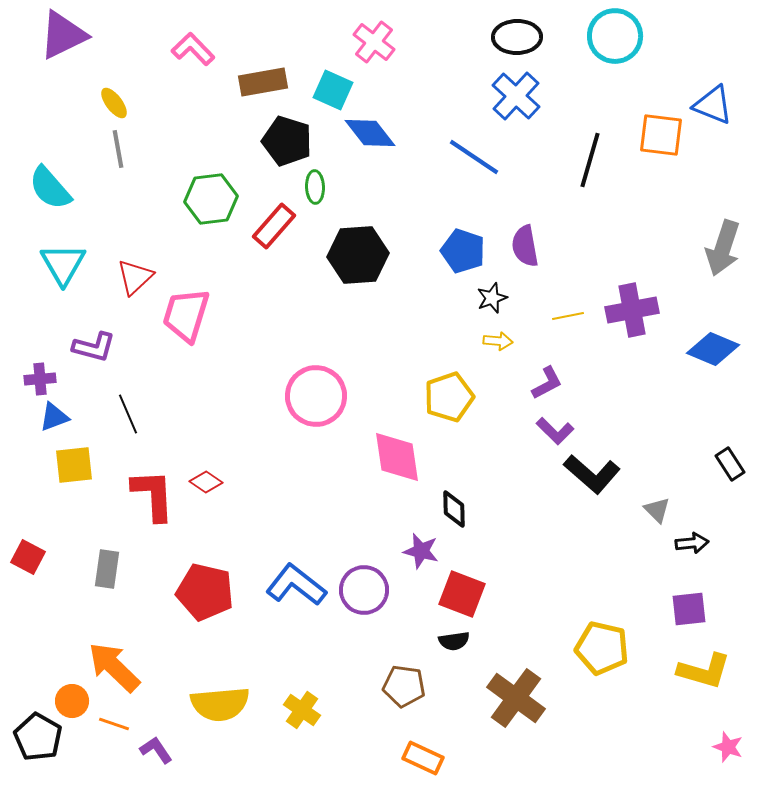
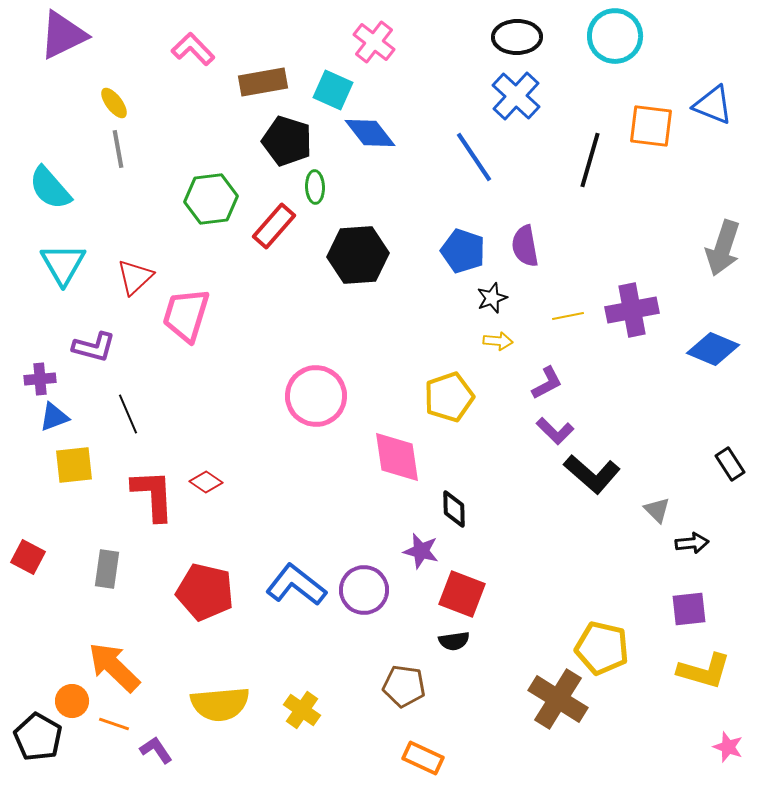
orange square at (661, 135): moved 10 px left, 9 px up
blue line at (474, 157): rotated 22 degrees clockwise
brown cross at (516, 698): moved 42 px right, 1 px down; rotated 4 degrees counterclockwise
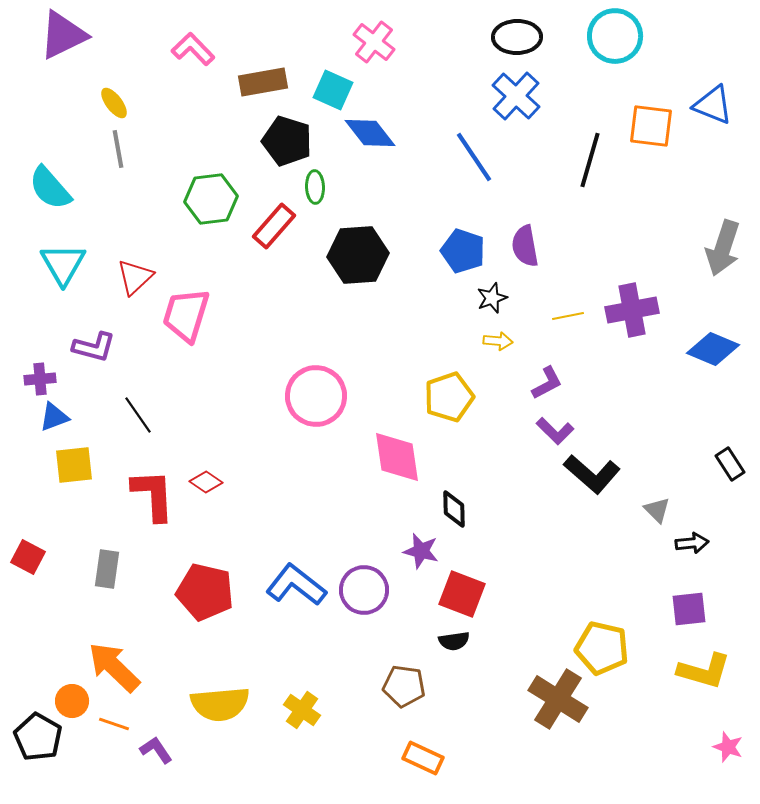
black line at (128, 414): moved 10 px right, 1 px down; rotated 12 degrees counterclockwise
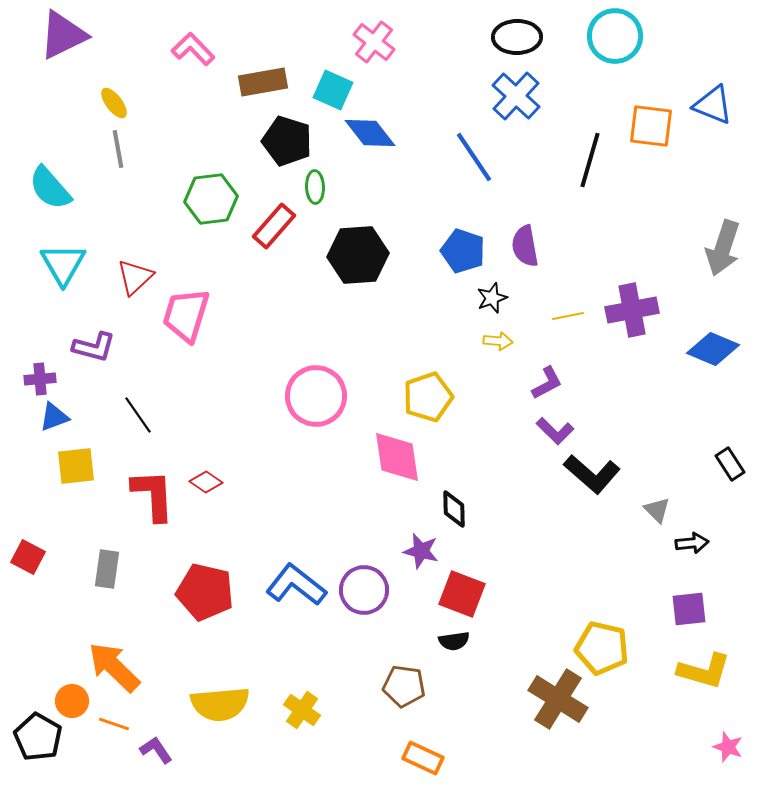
yellow pentagon at (449, 397): moved 21 px left
yellow square at (74, 465): moved 2 px right, 1 px down
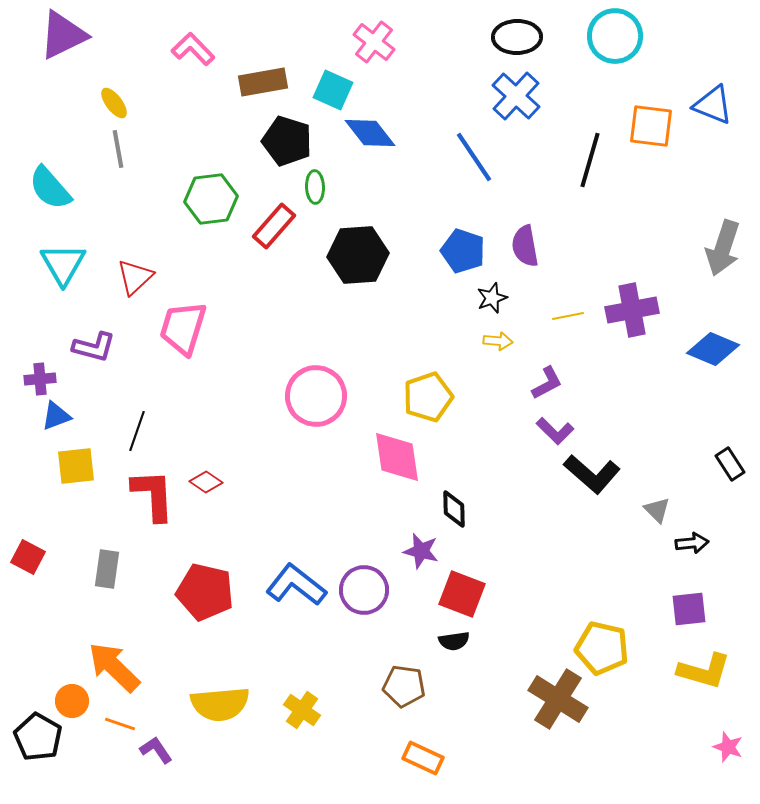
pink trapezoid at (186, 315): moved 3 px left, 13 px down
black line at (138, 415): moved 1 px left, 16 px down; rotated 54 degrees clockwise
blue triangle at (54, 417): moved 2 px right, 1 px up
orange line at (114, 724): moved 6 px right
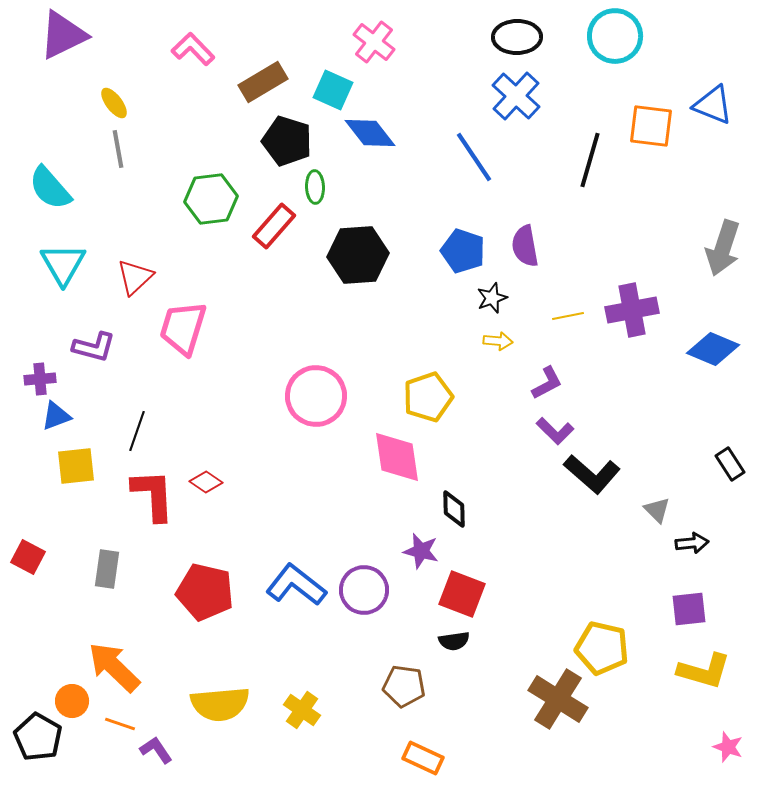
brown rectangle at (263, 82): rotated 21 degrees counterclockwise
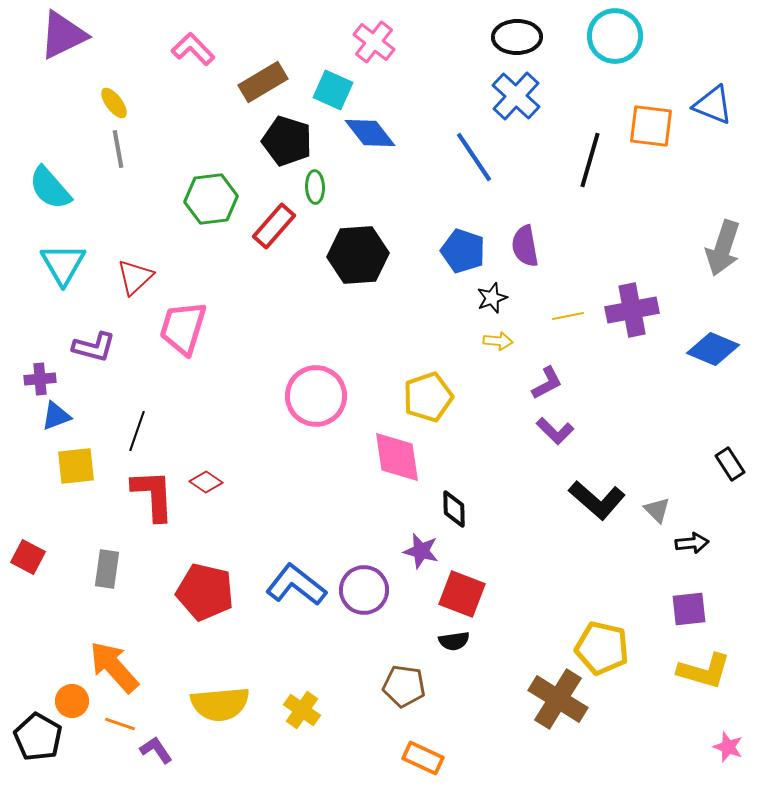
black L-shape at (592, 474): moved 5 px right, 26 px down
orange arrow at (114, 667): rotated 4 degrees clockwise
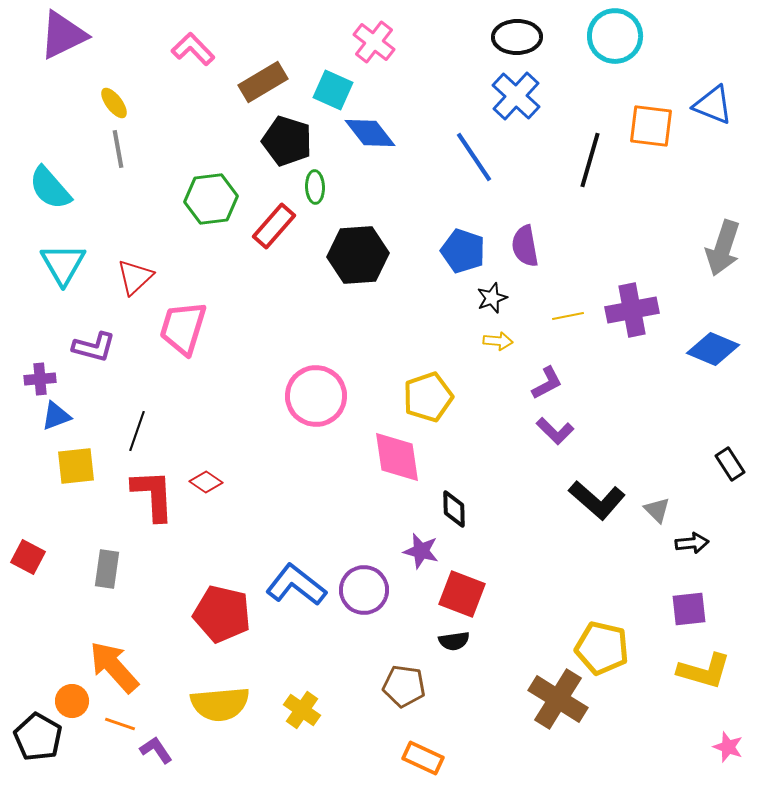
red pentagon at (205, 592): moved 17 px right, 22 px down
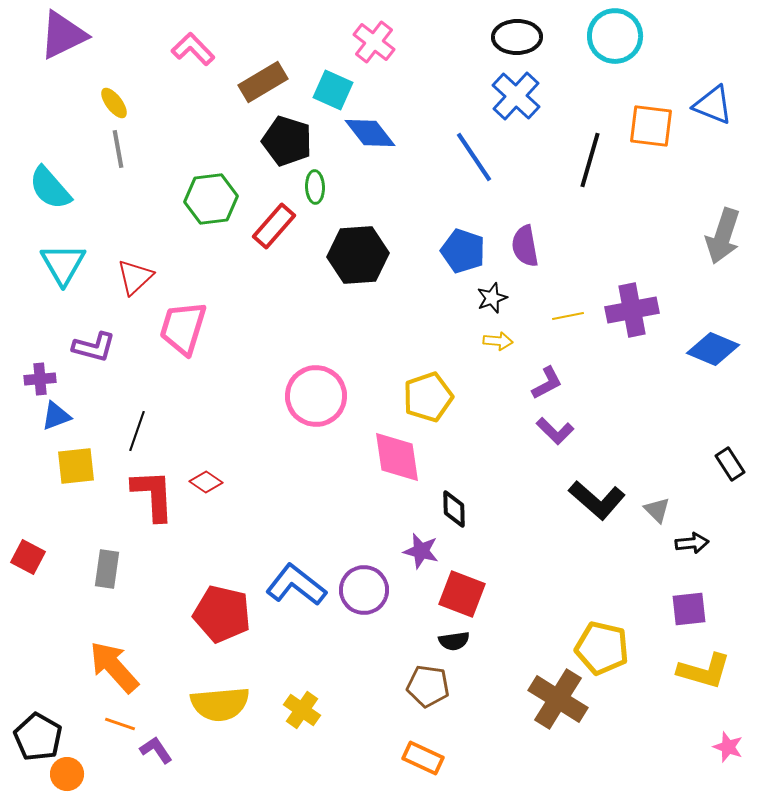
gray arrow at (723, 248): moved 12 px up
brown pentagon at (404, 686): moved 24 px right
orange circle at (72, 701): moved 5 px left, 73 px down
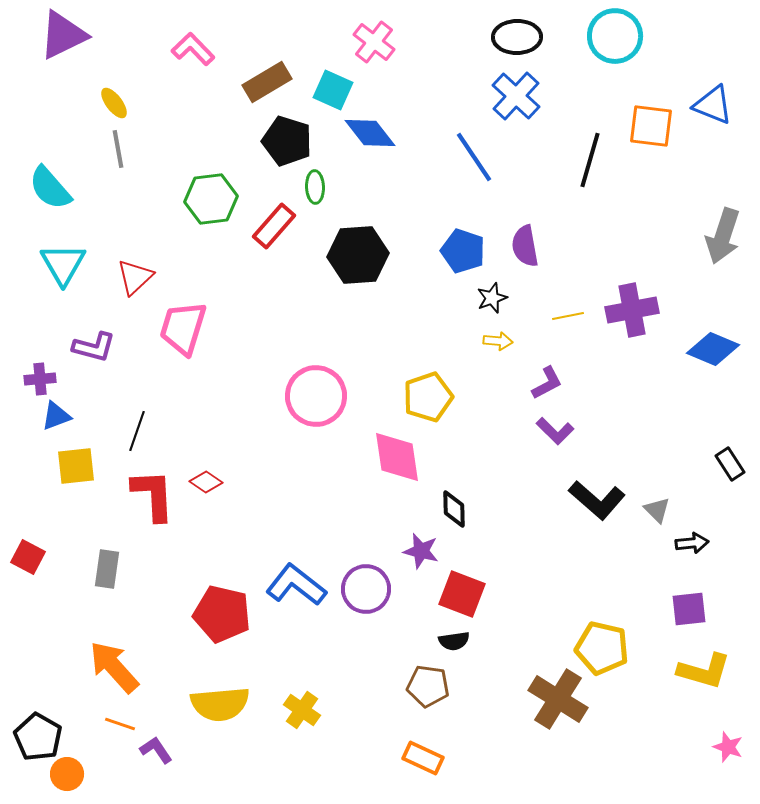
brown rectangle at (263, 82): moved 4 px right
purple circle at (364, 590): moved 2 px right, 1 px up
